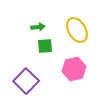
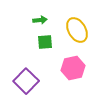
green arrow: moved 2 px right, 7 px up
green square: moved 4 px up
pink hexagon: moved 1 px left, 1 px up
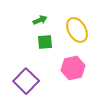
green arrow: rotated 16 degrees counterclockwise
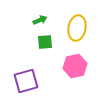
yellow ellipse: moved 2 px up; rotated 40 degrees clockwise
pink hexagon: moved 2 px right, 2 px up
purple square: rotated 30 degrees clockwise
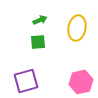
green square: moved 7 px left
pink hexagon: moved 6 px right, 16 px down
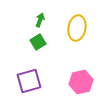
green arrow: rotated 48 degrees counterclockwise
green square: rotated 28 degrees counterclockwise
purple square: moved 3 px right
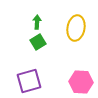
green arrow: moved 3 px left, 2 px down; rotated 16 degrees counterclockwise
yellow ellipse: moved 1 px left
pink hexagon: rotated 15 degrees clockwise
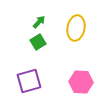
green arrow: moved 2 px right; rotated 40 degrees clockwise
